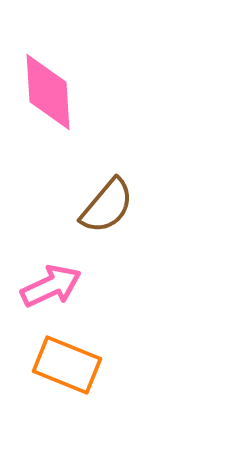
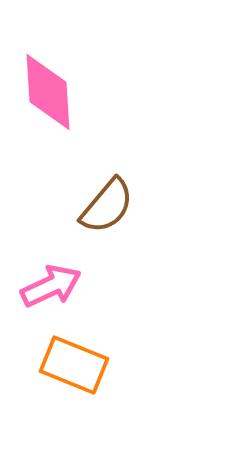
orange rectangle: moved 7 px right
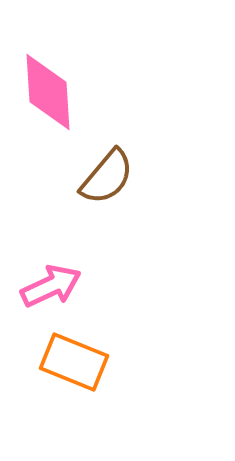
brown semicircle: moved 29 px up
orange rectangle: moved 3 px up
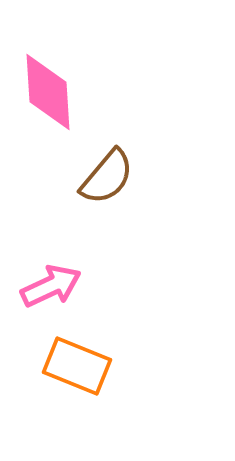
orange rectangle: moved 3 px right, 4 px down
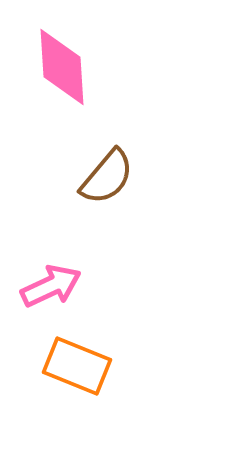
pink diamond: moved 14 px right, 25 px up
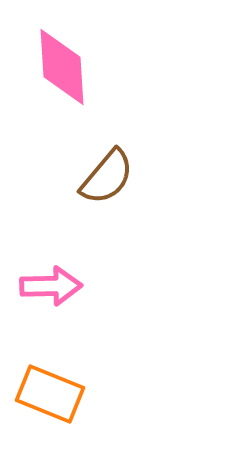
pink arrow: rotated 24 degrees clockwise
orange rectangle: moved 27 px left, 28 px down
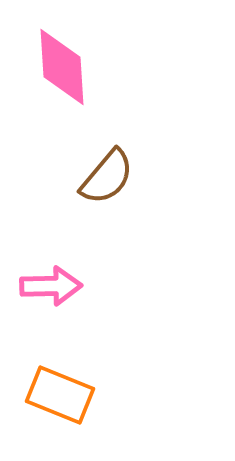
orange rectangle: moved 10 px right, 1 px down
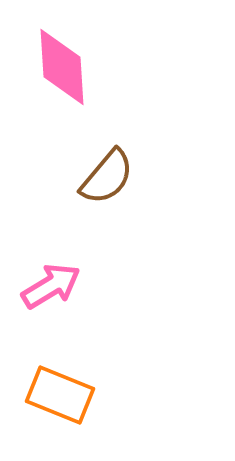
pink arrow: rotated 30 degrees counterclockwise
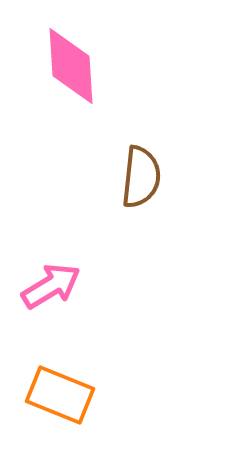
pink diamond: moved 9 px right, 1 px up
brown semicircle: moved 34 px right; rotated 34 degrees counterclockwise
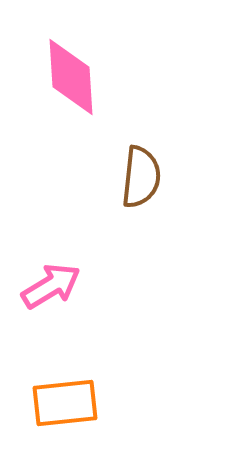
pink diamond: moved 11 px down
orange rectangle: moved 5 px right, 8 px down; rotated 28 degrees counterclockwise
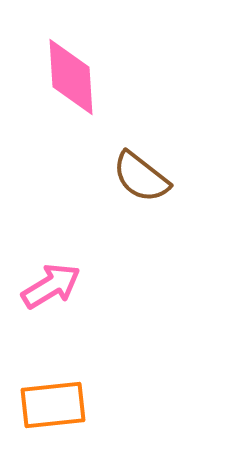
brown semicircle: rotated 122 degrees clockwise
orange rectangle: moved 12 px left, 2 px down
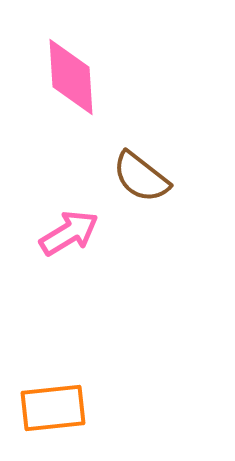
pink arrow: moved 18 px right, 53 px up
orange rectangle: moved 3 px down
